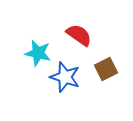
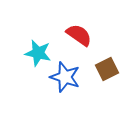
brown square: moved 1 px right
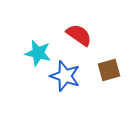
brown square: moved 2 px right, 1 px down; rotated 10 degrees clockwise
blue star: moved 1 px up
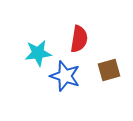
red semicircle: moved 4 px down; rotated 64 degrees clockwise
cyan star: rotated 20 degrees counterclockwise
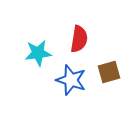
brown square: moved 2 px down
blue star: moved 6 px right, 4 px down
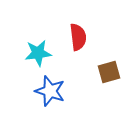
red semicircle: moved 1 px left, 2 px up; rotated 16 degrees counterclockwise
blue star: moved 21 px left, 11 px down
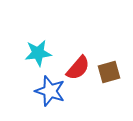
red semicircle: moved 31 px down; rotated 48 degrees clockwise
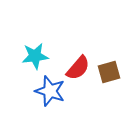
cyan star: moved 3 px left, 3 px down
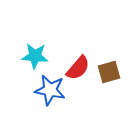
cyan star: rotated 12 degrees clockwise
blue star: moved 1 px up; rotated 8 degrees counterclockwise
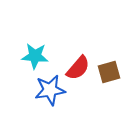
blue star: rotated 20 degrees counterclockwise
